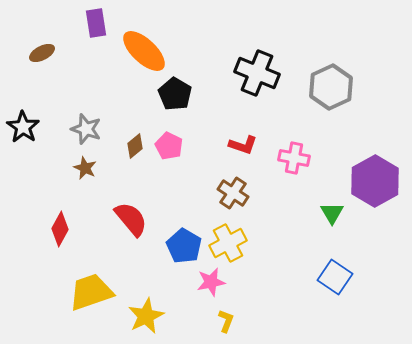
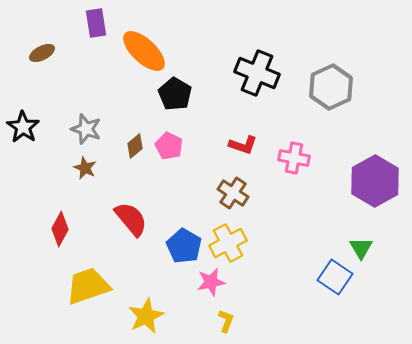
green triangle: moved 29 px right, 35 px down
yellow trapezoid: moved 3 px left, 6 px up
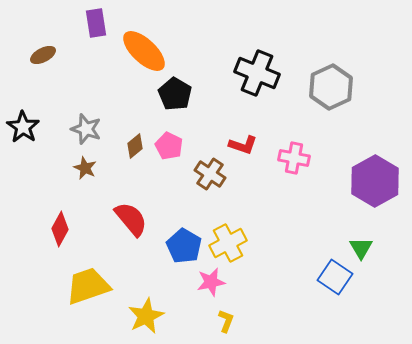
brown ellipse: moved 1 px right, 2 px down
brown cross: moved 23 px left, 19 px up
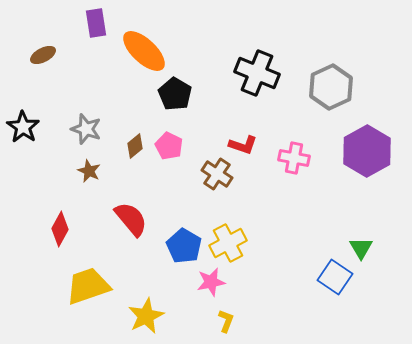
brown star: moved 4 px right, 3 px down
brown cross: moved 7 px right
purple hexagon: moved 8 px left, 30 px up
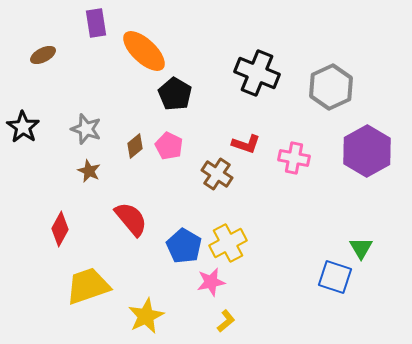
red L-shape: moved 3 px right, 1 px up
blue square: rotated 16 degrees counterclockwise
yellow L-shape: rotated 30 degrees clockwise
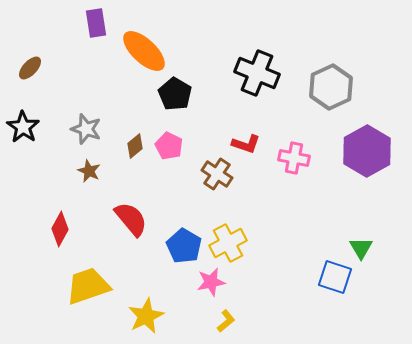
brown ellipse: moved 13 px left, 13 px down; rotated 20 degrees counterclockwise
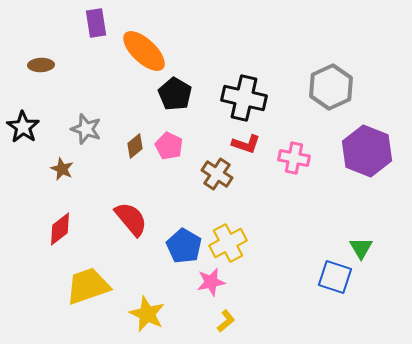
brown ellipse: moved 11 px right, 3 px up; rotated 45 degrees clockwise
black cross: moved 13 px left, 25 px down; rotated 9 degrees counterclockwise
purple hexagon: rotated 9 degrees counterclockwise
brown star: moved 27 px left, 2 px up
red diamond: rotated 24 degrees clockwise
yellow star: moved 1 px right, 2 px up; rotated 21 degrees counterclockwise
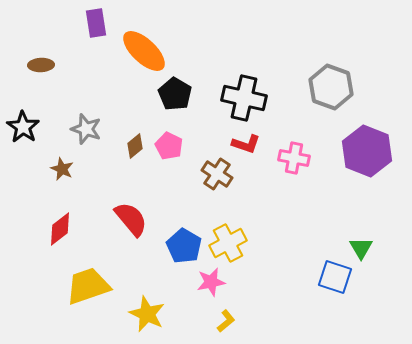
gray hexagon: rotated 15 degrees counterclockwise
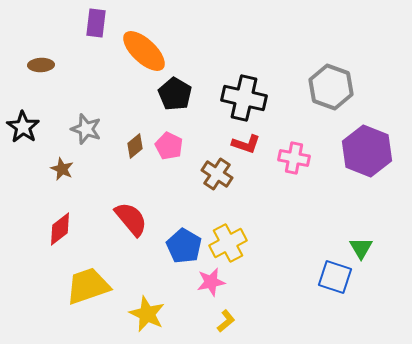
purple rectangle: rotated 16 degrees clockwise
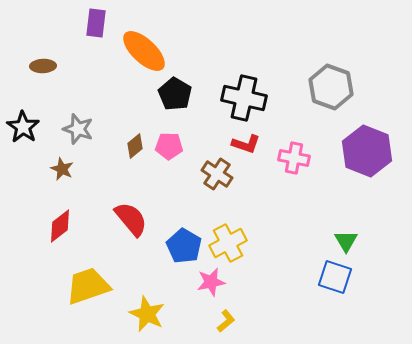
brown ellipse: moved 2 px right, 1 px down
gray star: moved 8 px left
pink pentagon: rotated 24 degrees counterclockwise
red diamond: moved 3 px up
green triangle: moved 15 px left, 7 px up
